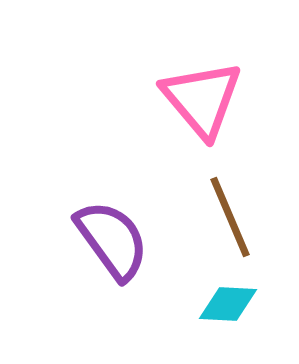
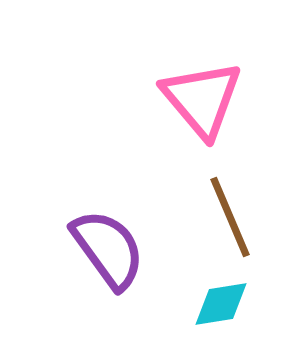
purple semicircle: moved 4 px left, 9 px down
cyan diamond: moved 7 px left; rotated 12 degrees counterclockwise
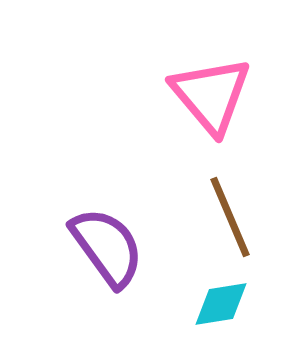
pink triangle: moved 9 px right, 4 px up
purple semicircle: moved 1 px left, 2 px up
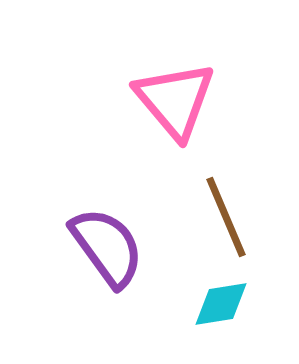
pink triangle: moved 36 px left, 5 px down
brown line: moved 4 px left
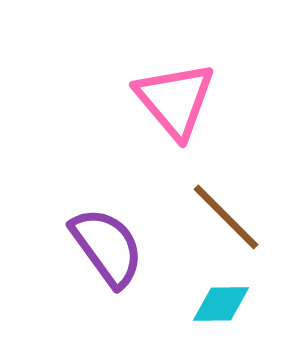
brown line: rotated 22 degrees counterclockwise
cyan diamond: rotated 8 degrees clockwise
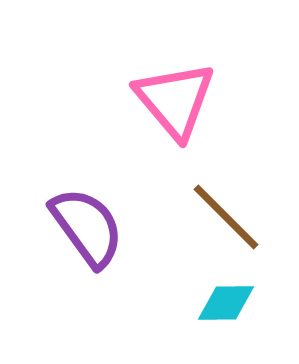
purple semicircle: moved 20 px left, 20 px up
cyan diamond: moved 5 px right, 1 px up
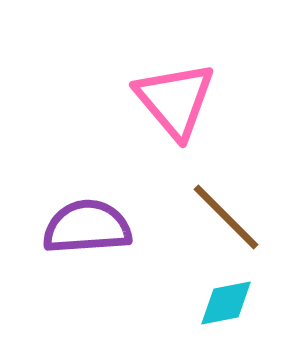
purple semicircle: rotated 58 degrees counterclockwise
cyan diamond: rotated 10 degrees counterclockwise
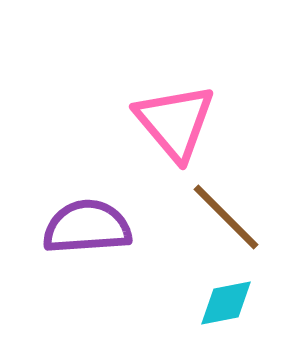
pink triangle: moved 22 px down
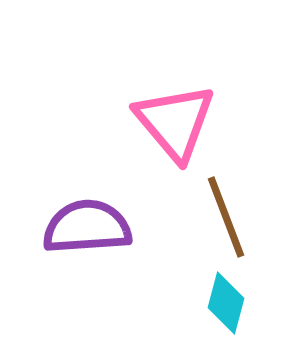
brown line: rotated 24 degrees clockwise
cyan diamond: rotated 64 degrees counterclockwise
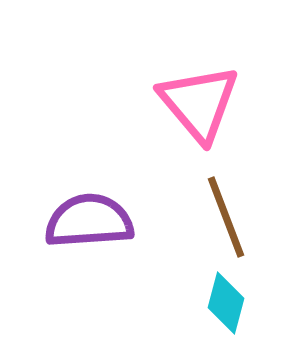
pink triangle: moved 24 px right, 19 px up
purple semicircle: moved 2 px right, 6 px up
